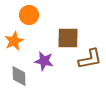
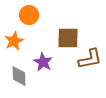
purple star: moved 1 px left, 1 px down; rotated 18 degrees clockwise
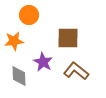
orange star: rotated 18 degrees clockwise
brown L-shape: moved 14 px left, 12 px down; rotated 130 degrees counterclockwise
